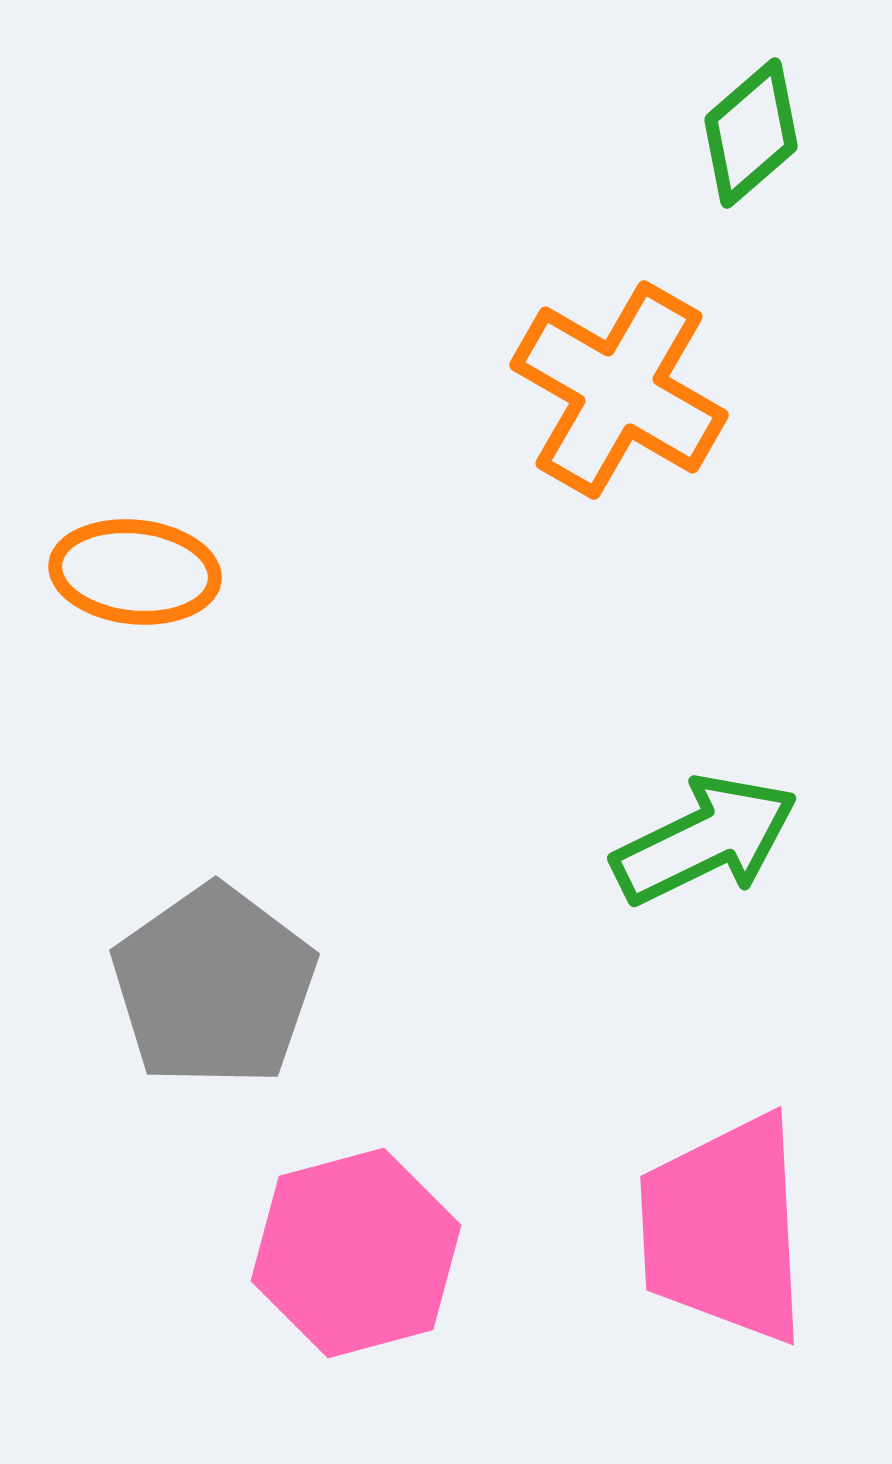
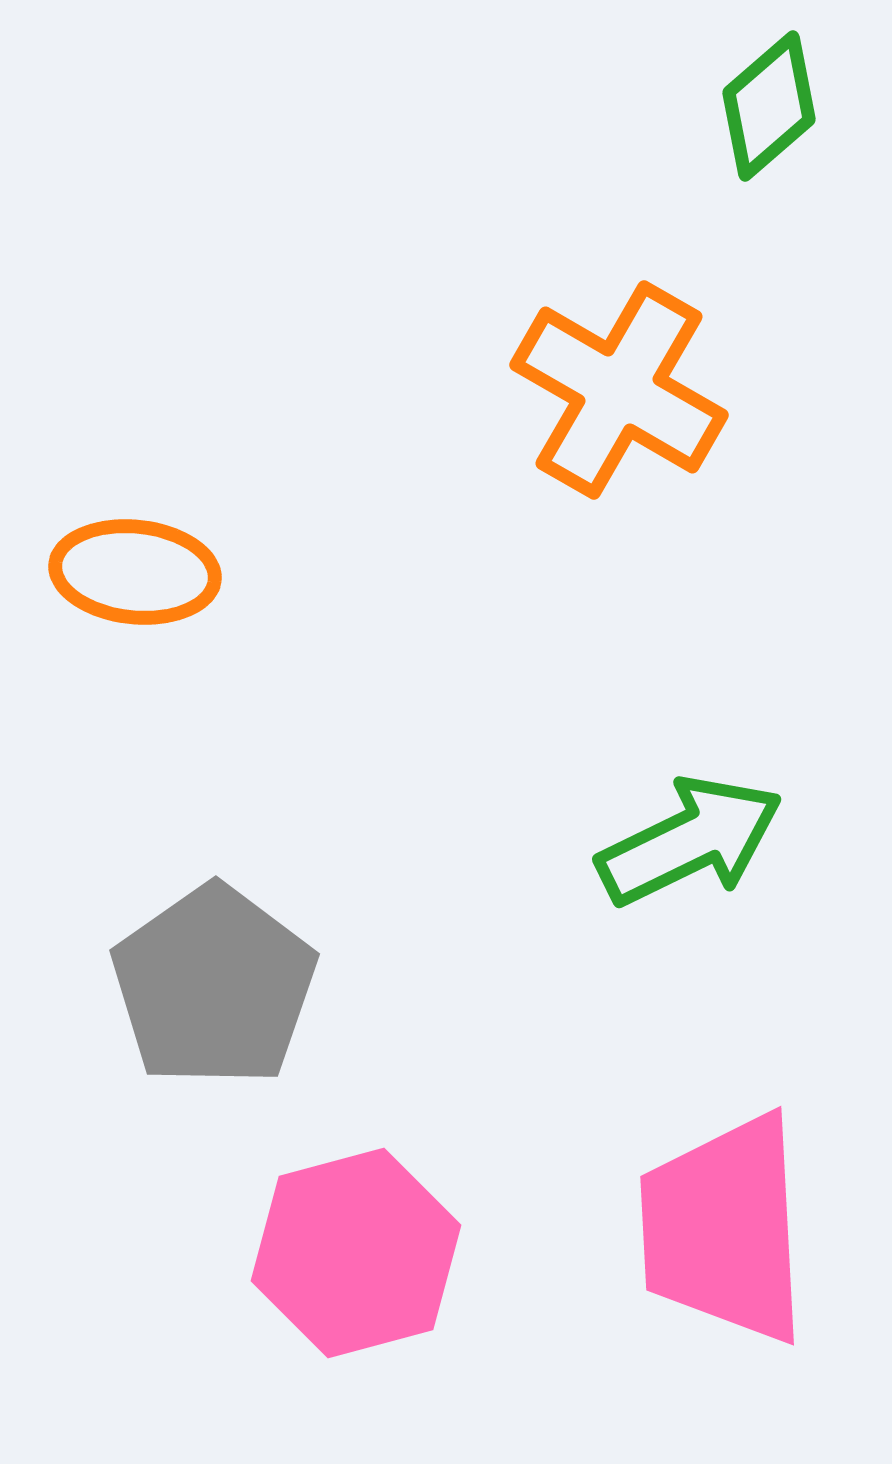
green diamond: moved 18 px right, 27 px up
green arrow: moved 15 px left, 1 px down
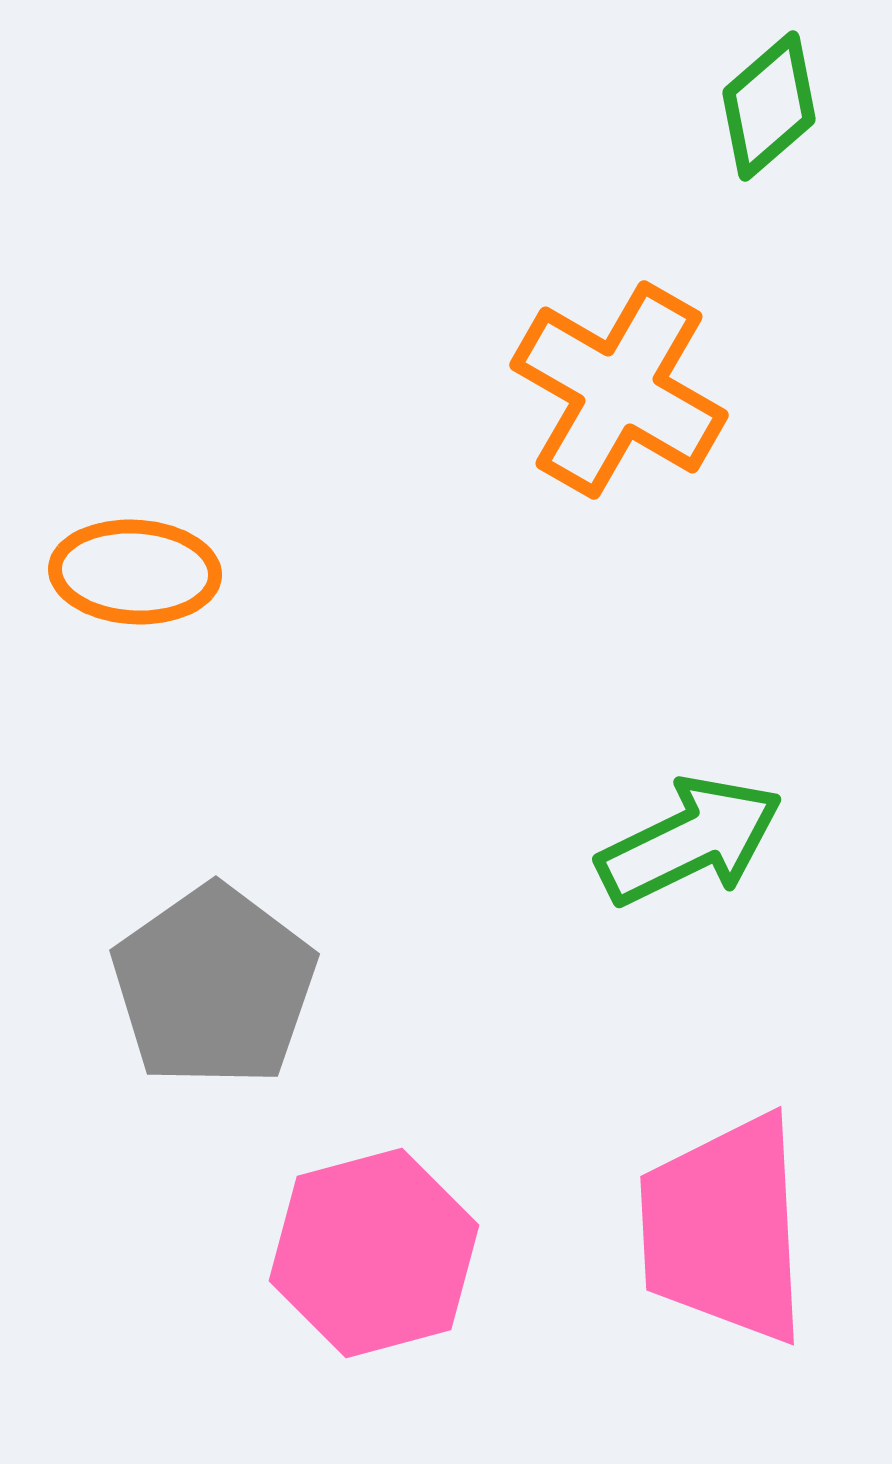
orange ellipse: rotated 3 degrees counterclockwise
pink hexagon: moved 18 px right
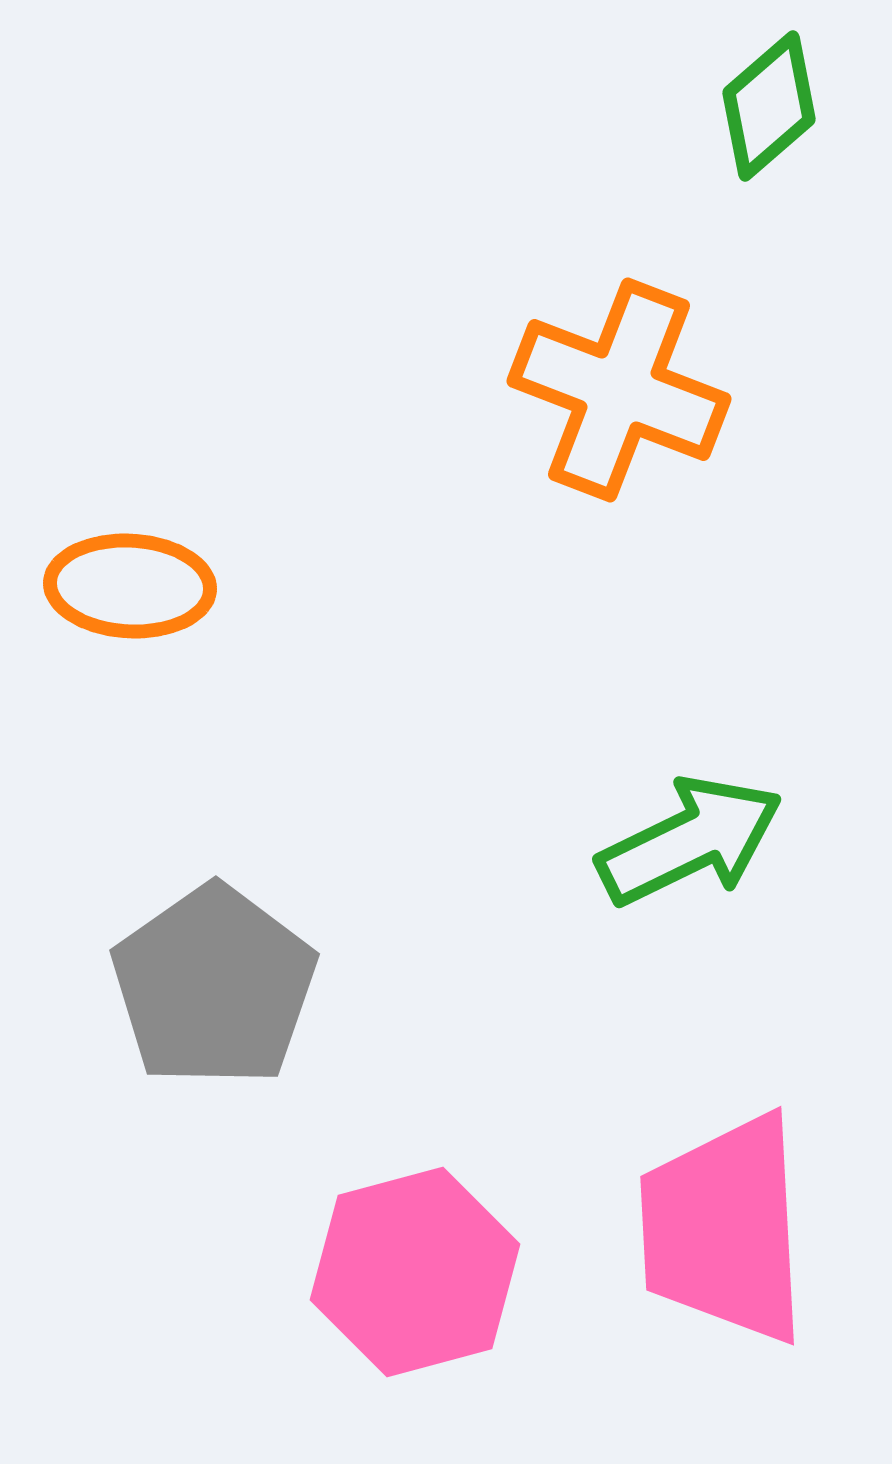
orange cross: rotated 9 degrees counterclockwise
orange ellipse: moved 5 px left, 14 px down
pink hexagon: moved 41 px right, 19 px down
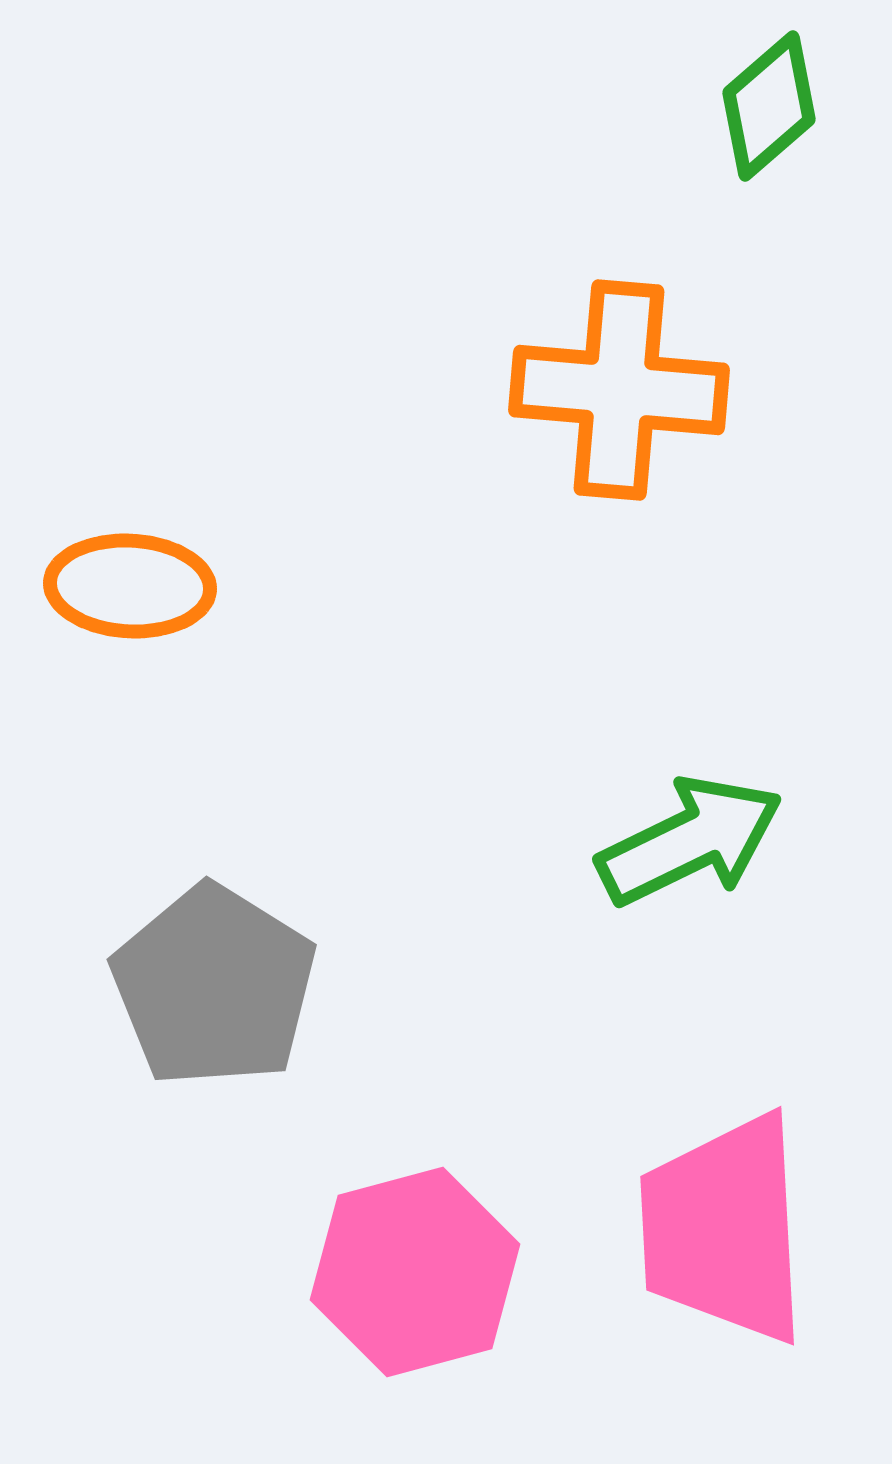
orange cross: rotated 16 degrees counterclockwise
gray pentagon: rotated 5 degrees counterclockwise
